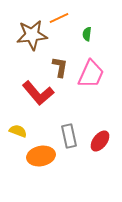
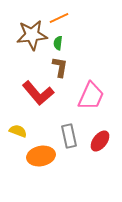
green semicircle: moved 29 px left, 9 px down
pink trapezoid: moved 22 px down
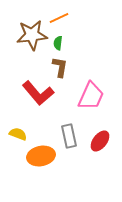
yellow semicircle: moved 3 px down
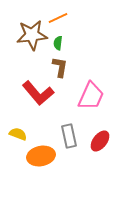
orange line: moved 1 px left
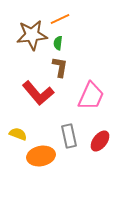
orange line: moved 2 px right, 1 px down
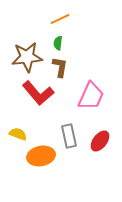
brown star: moved 5 px left, 22 px down
